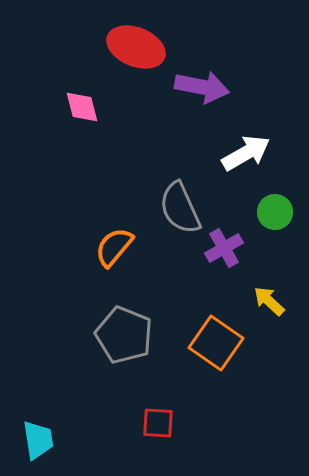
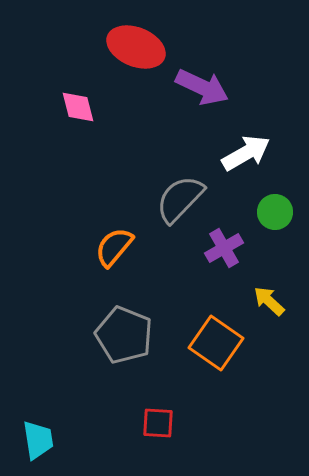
purple arrow: rotated 14 degrees clockwise
pink diamond: moved 4 px left
gray semicircle: moved 9 px up; rotated 68 degrees clockwise
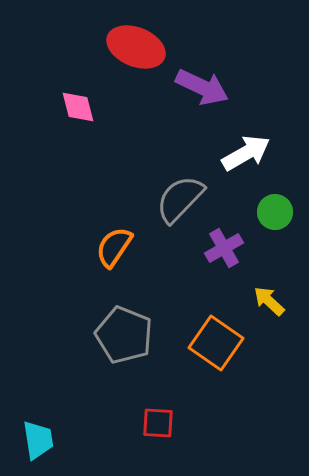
orange semicircle: rotated 6 degrees counterclockwise
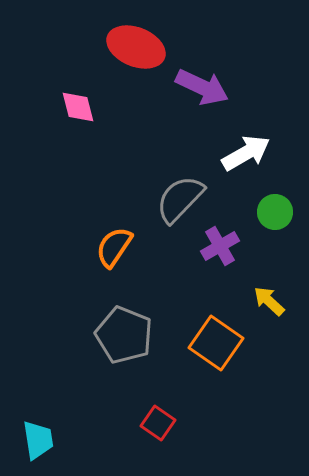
purple cross: moved 4 px left, 2 px up
red square: rotated 32 degrees clockwise
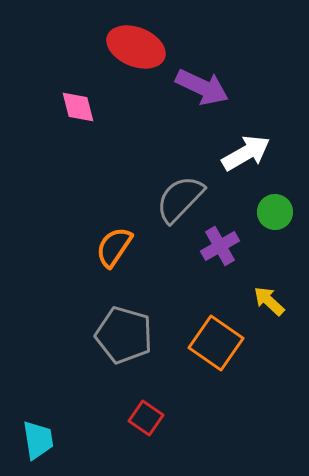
gray pentagon: rotated 6 degrees counterclockwise
red square: moved 12 px left, 5 px up
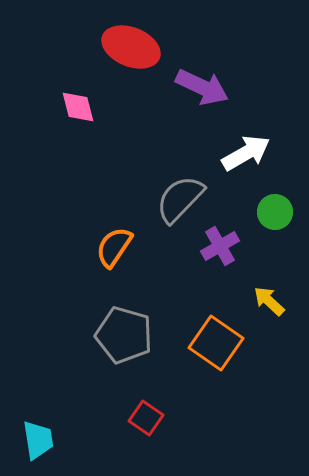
red ellipse: moved 5 px left
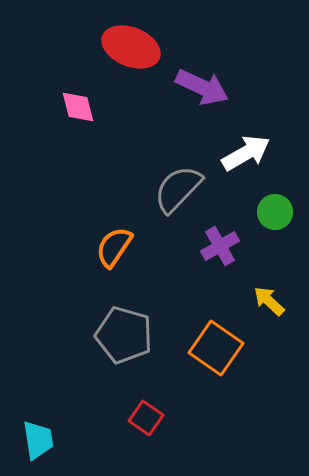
gray semicircle: moved 2 px left, 10 px up
orange square: moved 5 px down
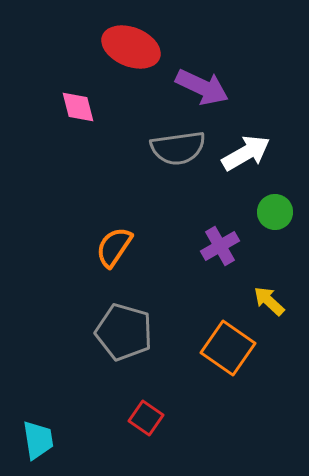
gray semicircle: moved 41 px up; rotated 142 degrees counterclockwise
gray pentagon: moved 3 px up
orange square: moved 12 px right
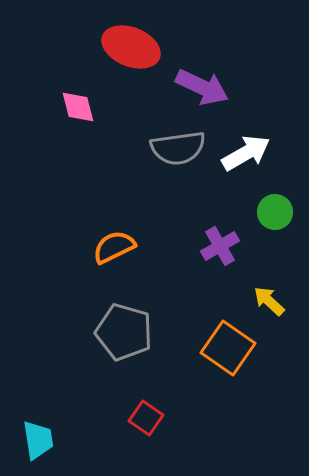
orange semicircle: rotated 30 degrees clockwise
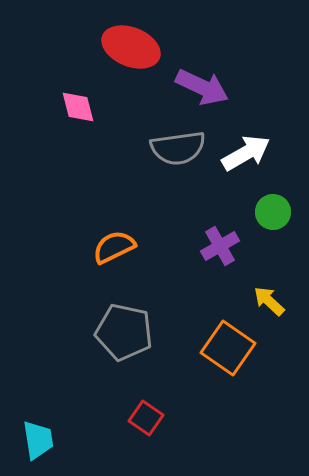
green circle: moved 2 px left
gray pentagon: rotated 4 degrees counterclockwise
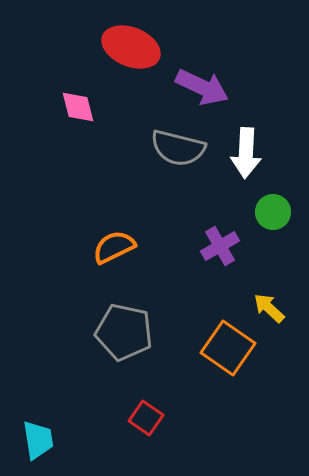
gray semicircle: rotated 22 degrees clockwise
white arrow: rotated 123 degrees clockwise
yellow arrow: moved 7 px down
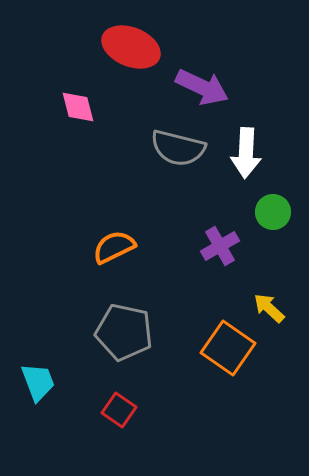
red square: moved 27 px left, 8 px up
cyan trapezoid: moved 58 px up; rotated 12 degrees counterclockwise
